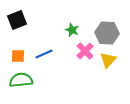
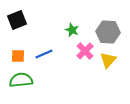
gray hexagon: moved 1 px right, 1 px up
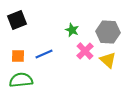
yellow triangle: rotated 30 degrees counterclockwise
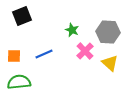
black square: moved 5 px right, 4 px up
orange square: moved 4 px left
yellow triangle: moved 2 px right, 3 px down
green semicircle: moved 2 px left, 2 px down
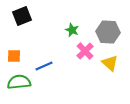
blue line: moved 12 px down
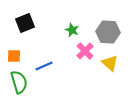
black square: moved 3 px right, 7 px down
green semicircle: rotated 80 degrees clockwise
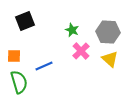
black square: moved 2 px up
pink cross: moved 4 px left
yellow triangle: moved 4 px up
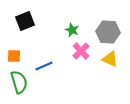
yellow triangle: rotated 18 degrees counterclockwise
